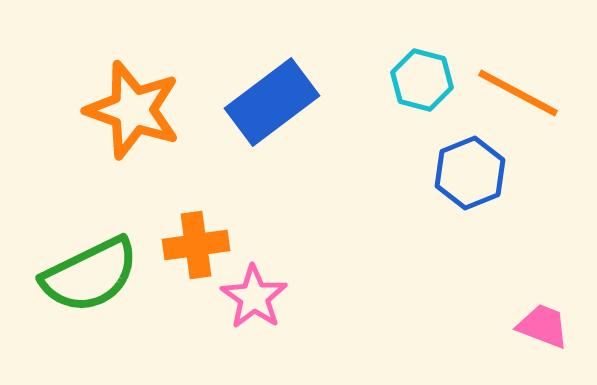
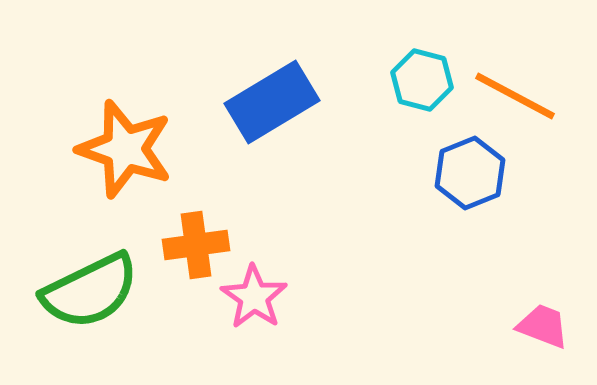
orange line: moved 3 px left, 3 px down
blue rectangle: rotated 6 degrees clockwise
orange star: moved 8 px left, 39 px down
green semicircle: moved 16 px down
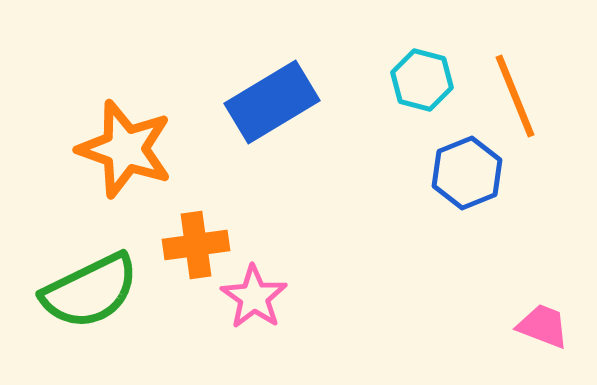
orange line: rotated 40 degrees clockwise
blue hexagon: moved 3 px left
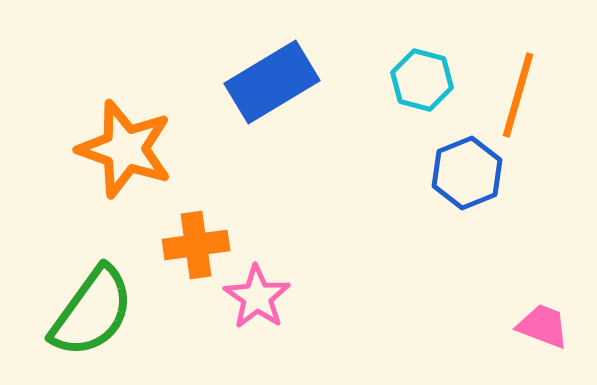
orange line: moved 3 px right, 1 px up; rotated 38 degrees clockwise
blue rectangle: moved 20 px up
green semicircle: moved 2 px right, 21 px down; rotated 28 degrees counterclockwise
pink star: moved 3 px right
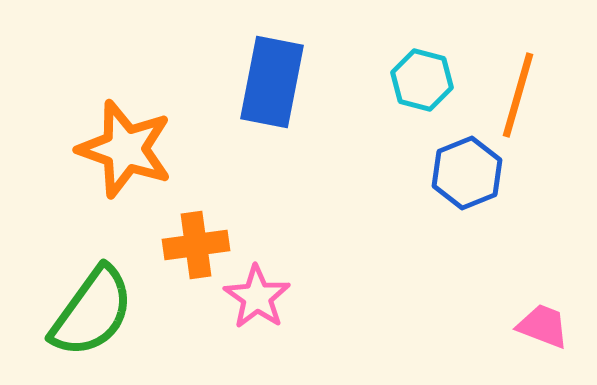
blue rectangle: rotated 48 degrees counterclockwise
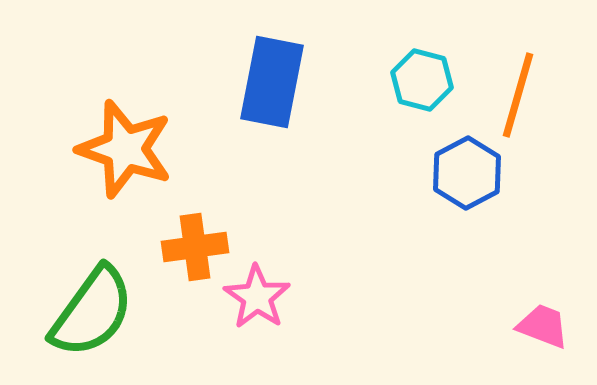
blue hexagon: rotated 6 degrees counterclockwise
orange cross: moved 1 px left, 2 px down
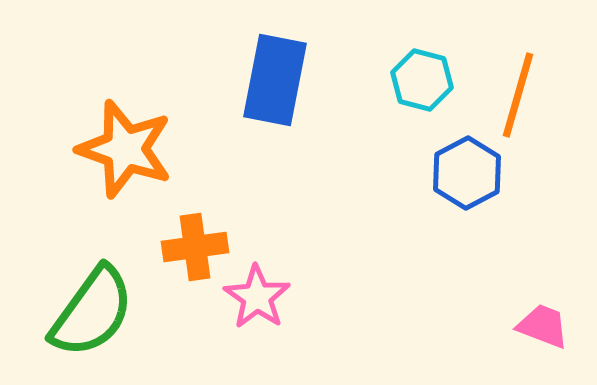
blue rectangle: moved 3 px right, 2 px up
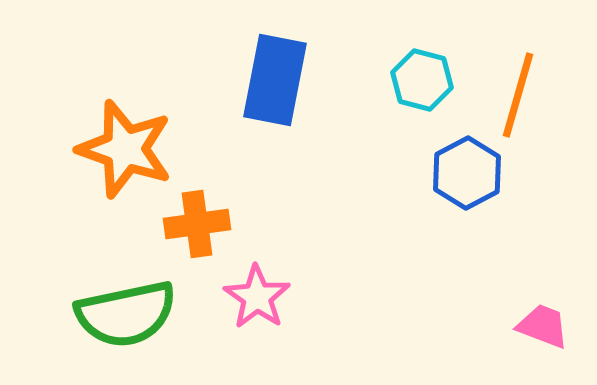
orange cross: moved 2 px right, 23 px up
green semicircle: moved 34 px right, 2 px down; rotated 42 degrees clockwise
